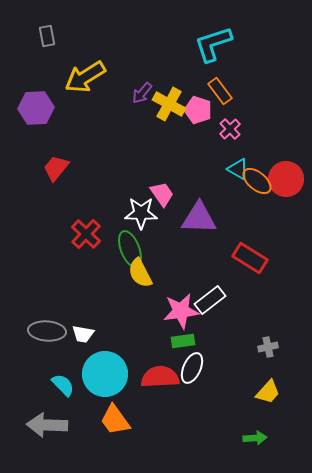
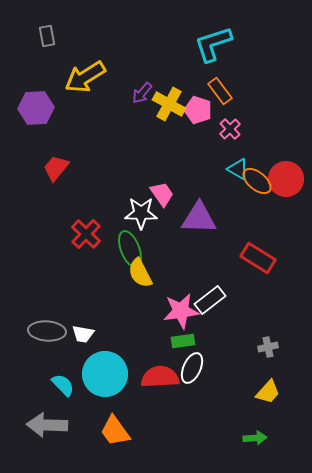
red rectangle: moved 8 px right
orange trapezoid: moved 11 px down
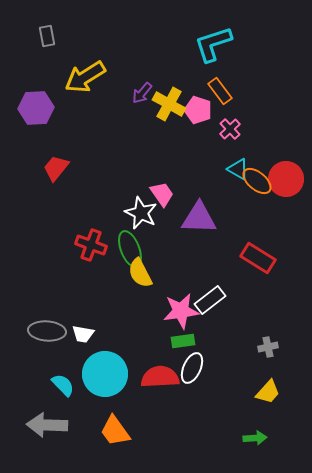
white star: rotated 24 degrees clockwise
red cross: moved 5 px right, 11 px down; rotated 24 degrees counterclockwise
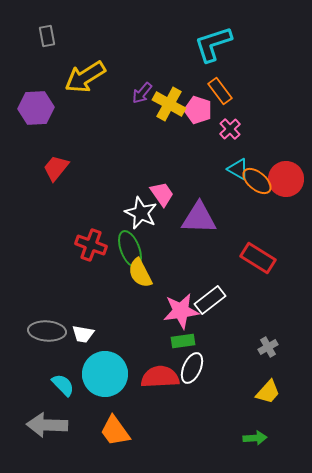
gray cross: rotated 18 degrees counterclockwise
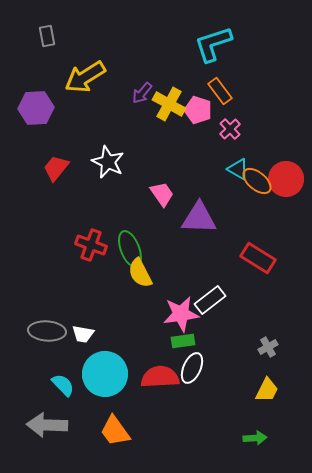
white star: moved 33 px left, 51 px up
pink star: moved 3 px down
yellow trapezoid: moved 1 px left, 2 px up; rotated 16 degrees counterclockwise
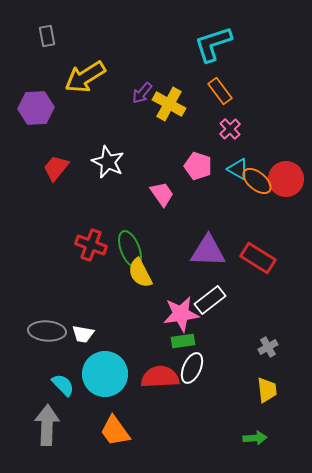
pink pentagon: moved 56 px down
purple triangle: moved 9 px right, 33 px down
yellow trapezoid: rotated 32 degrees counterclockwise
gray arrow: rotated 90 degrees clockwise
